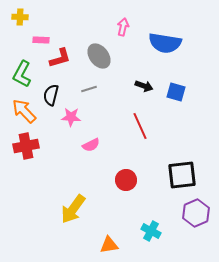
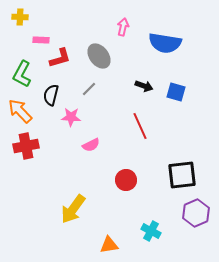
gray line: rotated 28 degrees counterclockwise
orange arrow: moved 4 px left
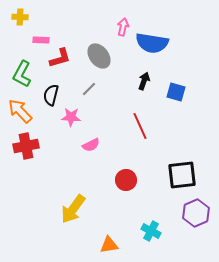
blue semicircle: moved 13 px left
black arrow: moved 5 px up; rotated 90 degrees counterclockwise
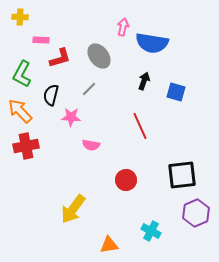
pink semicircle: rotated 36 degrees clockwise
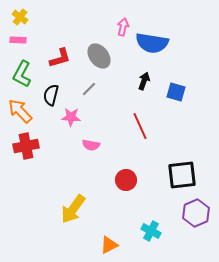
yellow cross: rotated 35 degrees clockwise
pink rectangle: moved 23 px left
orange triangle: rotated 18 degrees counterclockwise
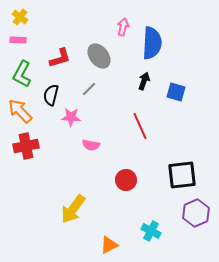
blue semicircle: rotated 96 degrees counterclockwise
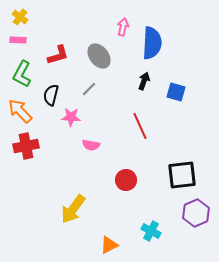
red L-shape: moved 2 px left, 3 px up
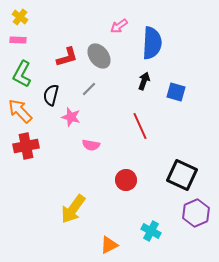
pink arrow: moved 4 px left, 1 px up; rotated 138 degrees counterclockwise
red L-shape: moved 9 px right, 2 px down
pink star: rotated 12 degrees clockwise
black square: rotated 32 degrees clockwise
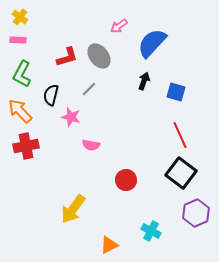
blue semicircle: rotated 140 degrees counterclockwise
red line: moved 40 px right, 9 px down
black square: moved 1 px left, 2 px up; rotated 12 degrees clockwise
